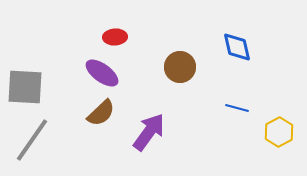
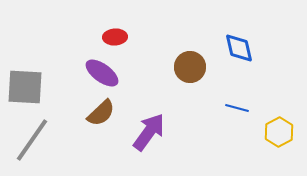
blue diamond: moved 2 px right, 1 px down
brown circle: moved 10 px right
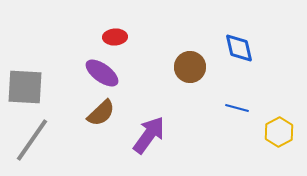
purple arrow: moved 3 px down
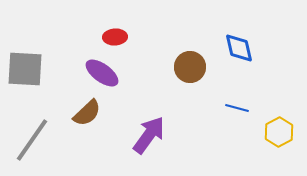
gray square: moved 18 px up
brown semicircle: moved 14 px left
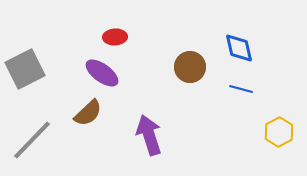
gray square: rotated 30 degrees counterclockwise
blue line: moved 4 px right, 19 px up
brown semicircle: moved 1 px right
purple arrow: rotated 54 degrees counterclockwise
gray line: rotated 9 degrees clockwise
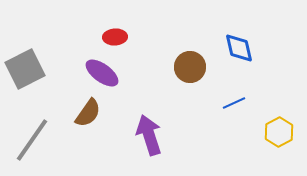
blue line: moved 7 px left, 14 px down; rotated 40 degrees counterclockwise
brown semicircle: rotated 12 degrees counterclockwise
gray line: rotated 9 degrees counterclockwise
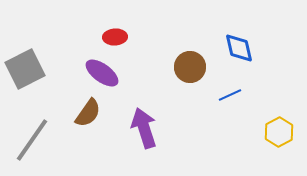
blue line: moved 4 px left, 8 px up
purple arrow: moved 5 px left, 7 px up
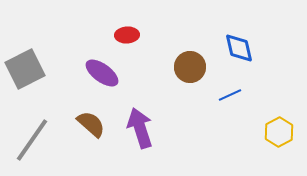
red ellipse: moved 12 px right, 2 px up
brown semicircle: moved 3 px right, 11 px down; rotated 84 degrees counterclockwise
purple arrow: moved 4 px left
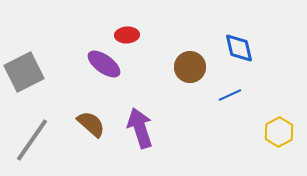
gray square: moved 1 px left, 3 px down
purple ellipse: moved 2 px right, 9 px up
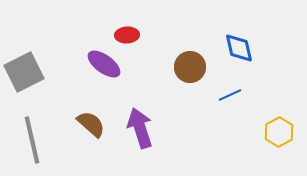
gray line: rotated 48 degrees counterclockwise
